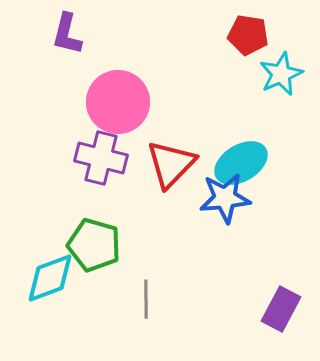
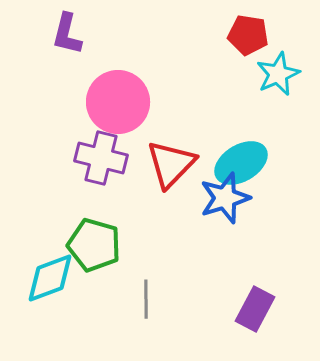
cyan star: moved 3 px left
blue star: rotated 12 degrees counterclockwise
purple rectangle: moved 26 px left
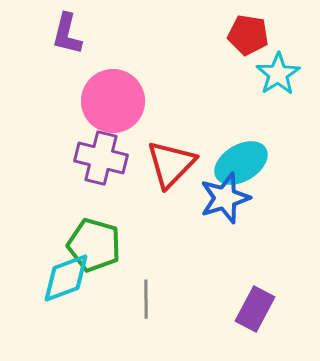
cyan star: rotated 9 degrees counterclockwise
pink circle: moved 5 px left, 1 px up
cyan diamond: moved 16 px right
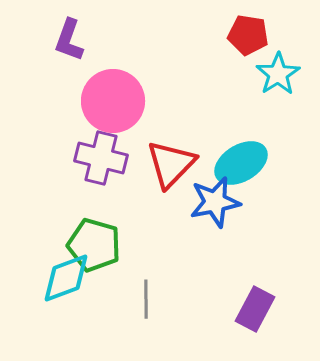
purple L-shape: moved 2 px right, 6 px down; rotated 6 degrees clockwise
blue star: moved 10 px left, 4 px down; rotated 6 degrees clockwise
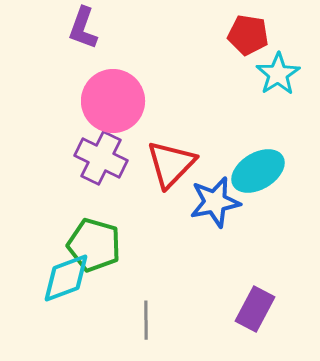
purple L-shape: moved 14 px right, 12 px up
purple cross: rotated 12 degrees clockwise
cyan ellipse: moved 17 px right, 8 px down
gray line: moved 21 px down
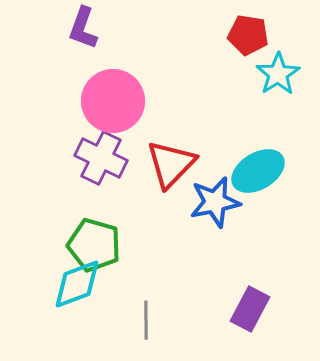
cyan diamond: moved 11 px right, 6 px down
purple rectangle: moved 5 px left
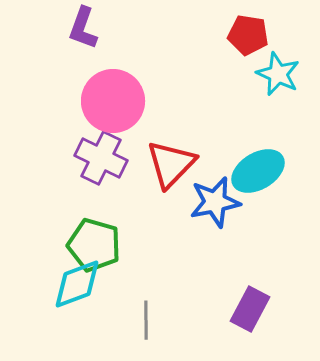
cyan star: rotated 15 degrees counterclockwise
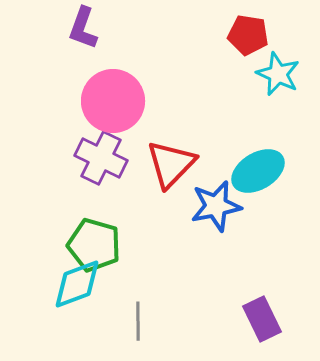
blue star: moved 1 px right, 4 px down
purple rectangle: moved 12 px right, 10 px down; rotated 54 degrees counterclockwise
gray line: moved 8 px left, 1 px down
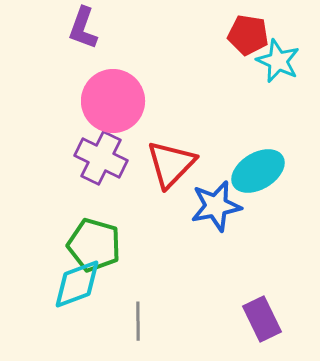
cyan star: moved 13 px up
